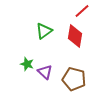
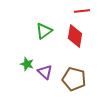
red line: rotated 35 degrees clockwise
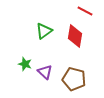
red line: moved 3 px right; rotated 35 degrees clockwise
green star: moved 2 px left
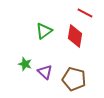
red line: moved 2 px down
